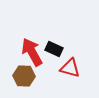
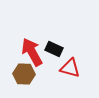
brown hexagon: moved 2 px up
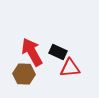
black rectangle: moved 4 px right, 3 px down
red triangle: rotated 20 degrees counterclockwise
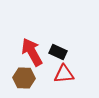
red triangle: moved 6 px left, 6 px down
brown hexagon: moved 4 px down
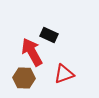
black rectangle: moved 9 px left, 17 px up
red triangle: rotated 15 degrees counterclockwise
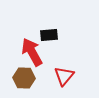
black rectangle: rotated 30 degrees counterclockwise
red triangle: moved 2 px down; rotated 30 degrees counterclockwise
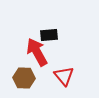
red arrow: moved 5 px right
red triangle: rotated 20 degrees counterclockwise
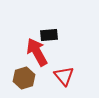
brown hexagon: rotated 20 degrees counterclockwise
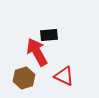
red triangle: rotated 25 degrees counterclockwise
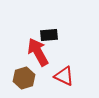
red arrow: moved 1 px right
